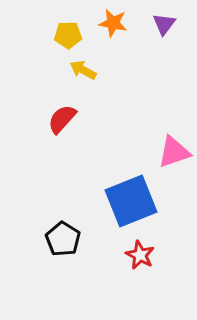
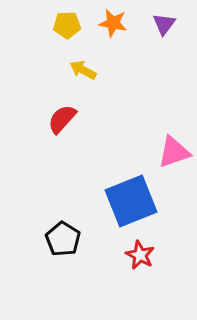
yellow pentagon: moved 1 px left, 10 px up
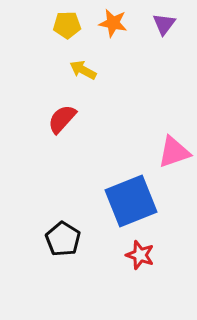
red star: rotated 8 degrees counterclockwise
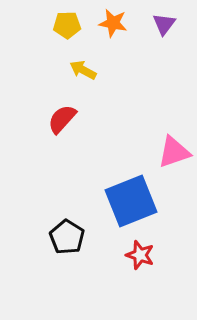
black pentagon: moved 4 px right, 2 px up
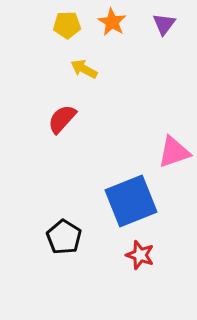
orange star: moved 1 px left, 1 px up; rotated 20 degrees clockwise
yellow arrow: moved 1 px right, 1 px up
black pentagon: moved 3 px left
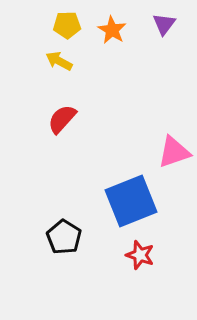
orange star: moved 8 px down
yellow arrow: moved 25 px left, 8 px up
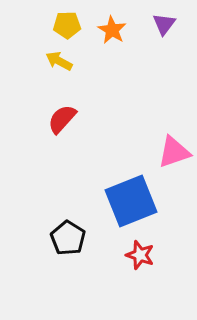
black pentagon: moved 4 px right, 1 px down
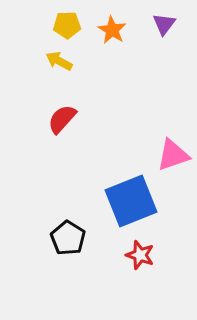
pink triangle: moved 1 px left, 3 px down
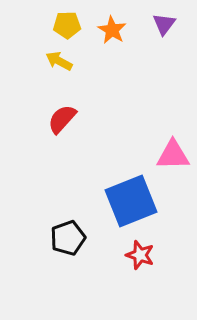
pink triangle: rotated 18 degrees clockwise
black pentagon: rotated 20 degrees clockwise
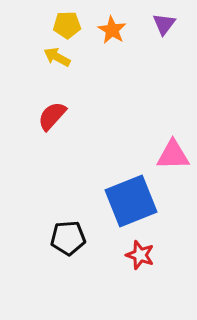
yellow arrow: moved 2 px left, 4 px up
red semicircle: moved 10 px left, 3 px up
black pentagon: rotated 16 degrees clockwise
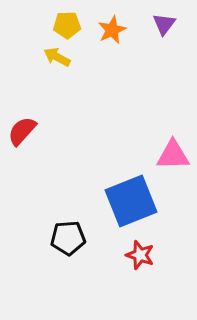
orange star: rotated 16 degrees clockwise
red semicircle: moved 30 px left, 15 px down
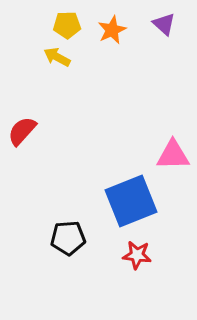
purple triangle: rotated 25 degrees counterclockwise
red star: moved 3 px left; rotated 12 degrees counterclockwise
